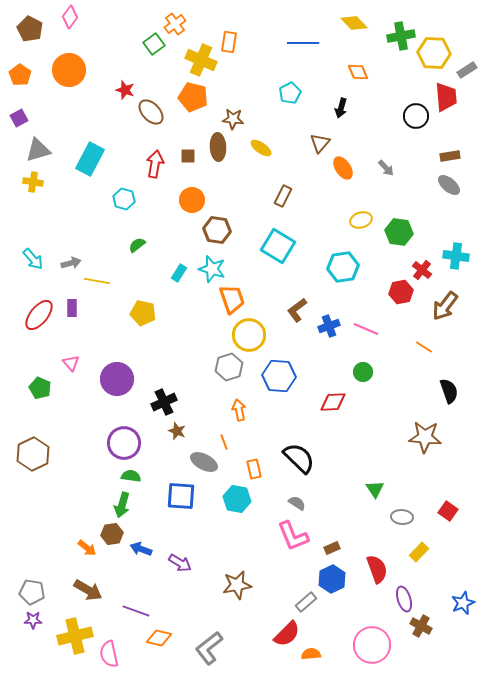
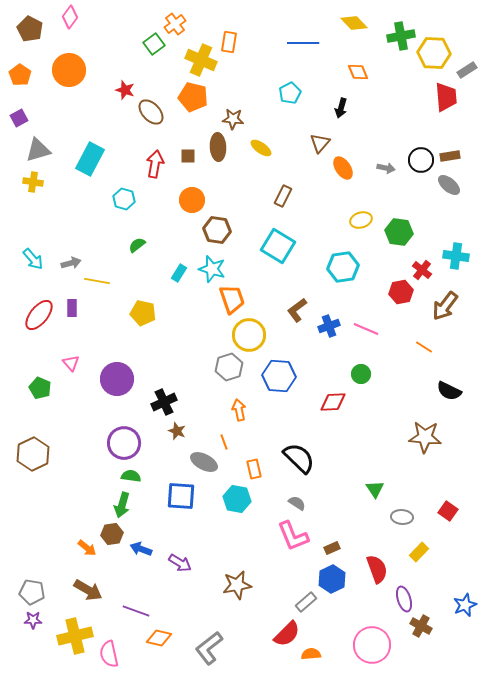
black circle at (416, 116): moved 5 px right, 44 px down
gray arrow at (386, 168): rotated 36 degrees counterclockwise
green circle at (363, 372): moved 2 px left, 2 px down
black semicircle at (449, 391): rotated 135 degrees clockwise
blue star at (463, 603): moved 2 px right, 2 px down
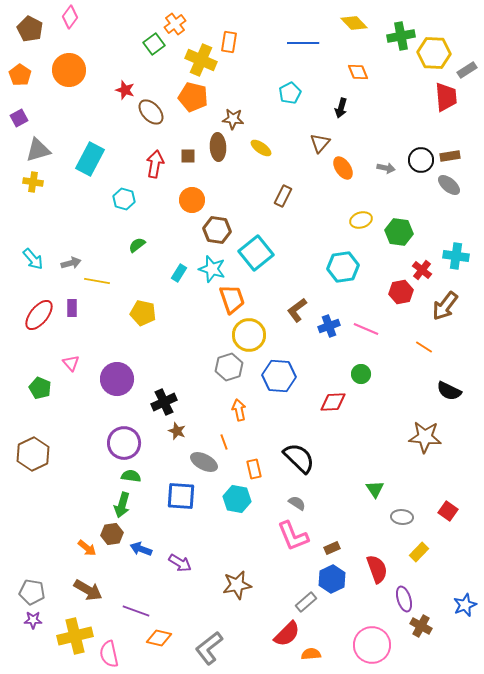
cyan square at (278, 246): moved 22 px left, 7 px down; rotated 20 degrees clockwise
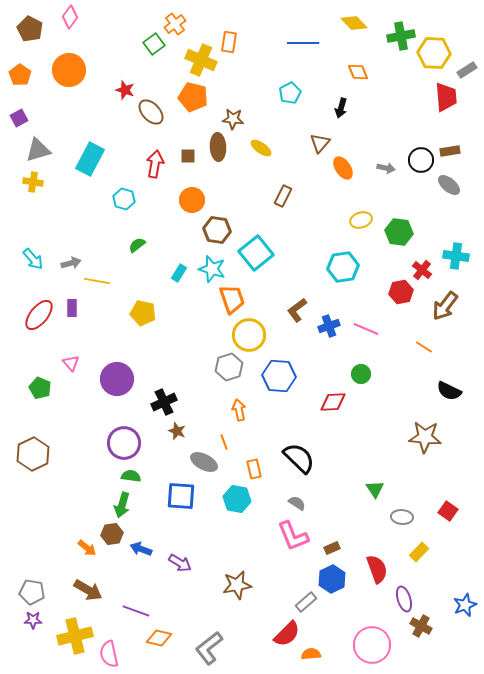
brown rectangle at (450, 156): moved 5 px up
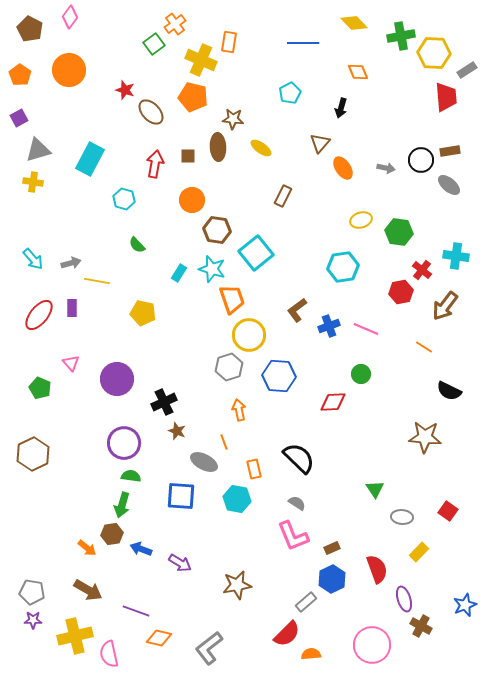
green semicircle at (137, 245): rotated 96 degrees counterclockwise
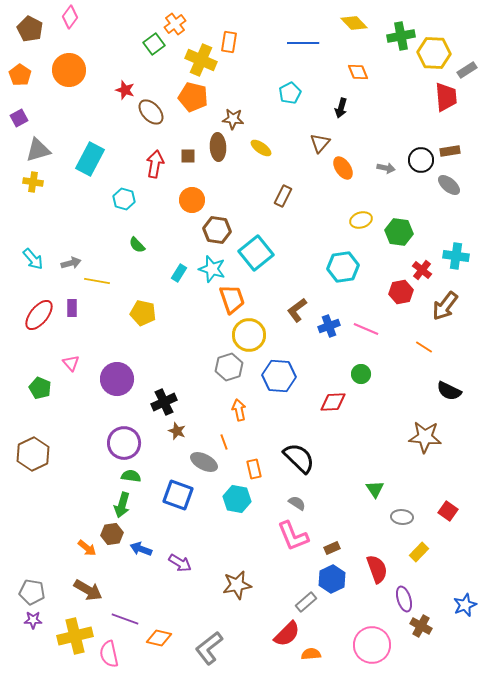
blue square at (181, 496): moved 3 px left, 1 px up; rotated 16 degrees clockwise
purple line at (136, 611): moved 11 px left, 8 px down
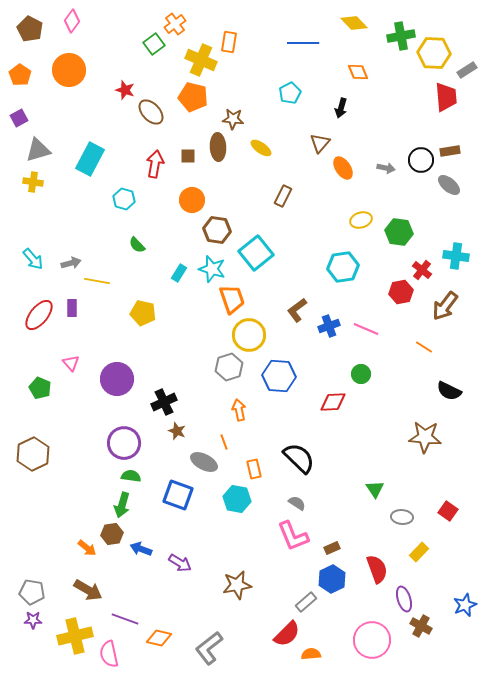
pink diamond at (70, 17): moved 2 px right, 4 px down
pink circle at (372, 645): moved 5 px up
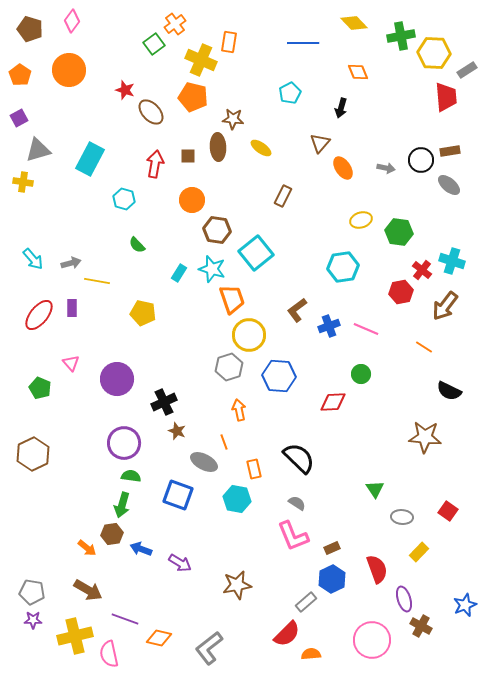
brown pentagon at (30, 29): rotated 10 degrees counterclockwise
yellow cross at (33, 182): moved 10 px left
cyan cross at (456, 256): moved 4 px left, 5 px down; rotated 10 degrees clockwise
